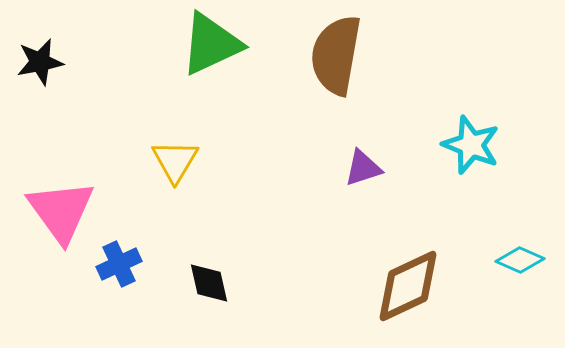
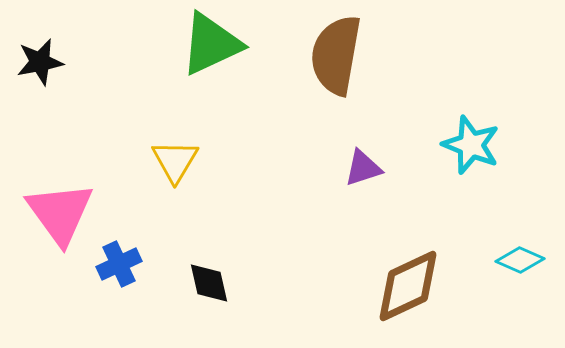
pink triangle: moved 1 px left, 2 px down
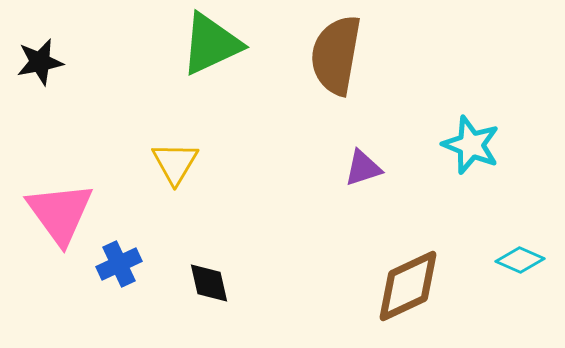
yellow triangle: moved 2 px down
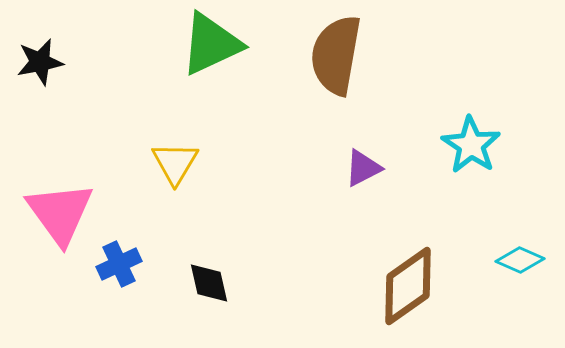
cyan star: rotated 12 degrees clockwise
purple triangle: rotated 9 degrees counterclockwise
brown diamond: rotated 10 degrees counterclockwise
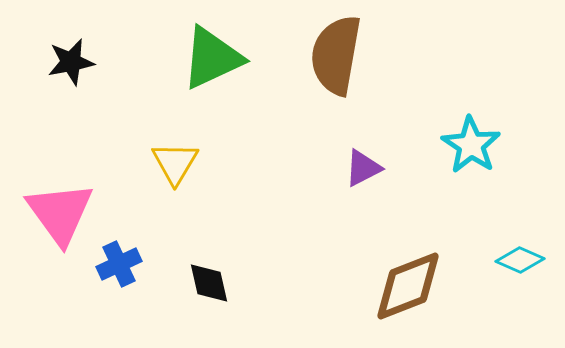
green triangle: moved 1 px right, 14 px down
black star: moved 31 px right
brown diamond: rotated 14 degrees clockwise
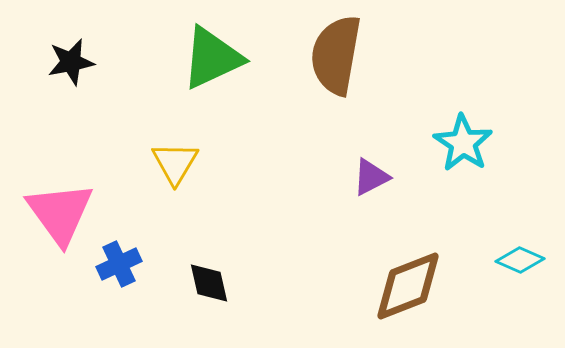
cyan star: moved 8 px left, 2 px up
purple triangle: moved 8 px right, 9 px down
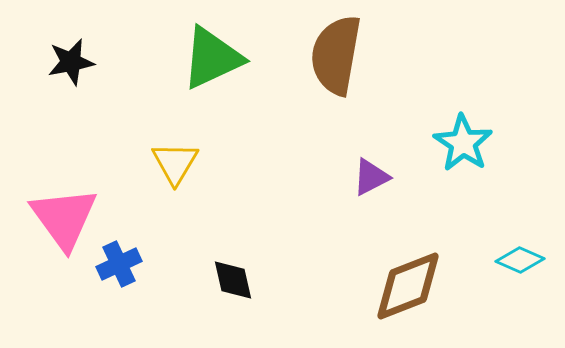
pink triangle: moved 4 px right, 5 px down
black diamond: moved 24 px right, 3 px up
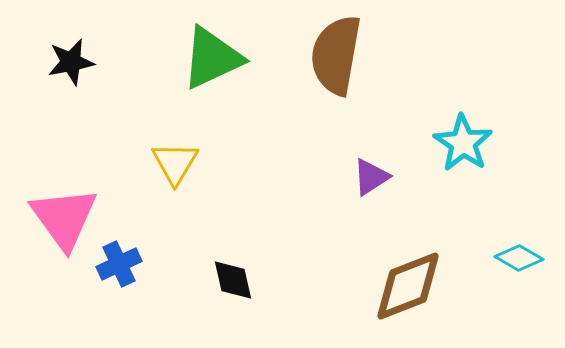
purple triangle: rotated 6 degrees counterclockwise
cyan diamond: moved 1 px left, 2 px up; rotated 6 degrees clockwise
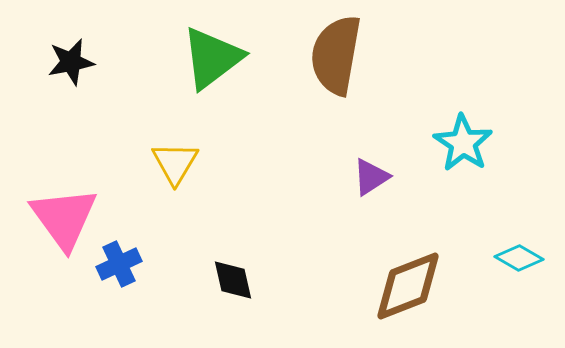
green triangle: rotated 12 degrees counterclockwise
